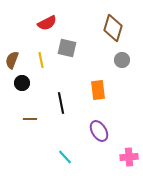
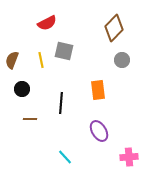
brown diamond: moved 1 px right; rotated 28 degrees clockwise
gray square: moved 3 px left, 3 px down
black circle: moved 6 px down
black line: rotated 15 degrees clockwise
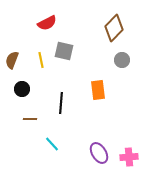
purple ellipse: moved 22 px down
cyan line: moved 13 px left, 13 px up
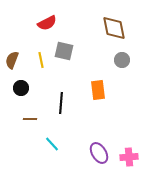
brown diamond: rotated 56 degrees counterclockwise
black circle: moved 1 px left, 1 px up
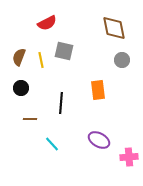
brown semicircle: moved 7 px right, 3 px up
purple ellipse: moved 13 px up; rotated 30 degrees counterclockwise
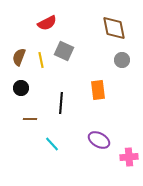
gray square: rotated 12 degrees clockwise
